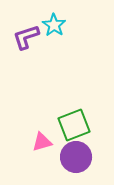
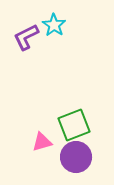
purple L-shape: rotated 8 degrees counterclockwise
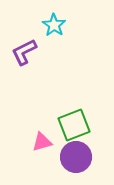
purple L-shape: moved 2 px left, 15 px down
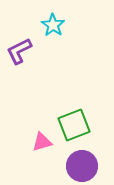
cyan star: moved 1 px left
purple L-shape: moved 5 px left, 1 px up
purple circle: moved 6 px right, 9 px down
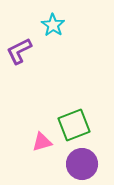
purple circle: moved 2 px up
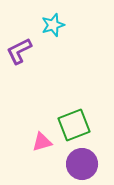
cyan star: rotated 20 degrees clockwise
